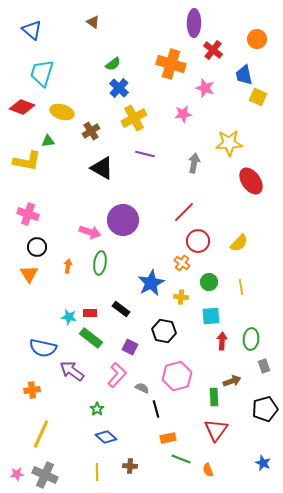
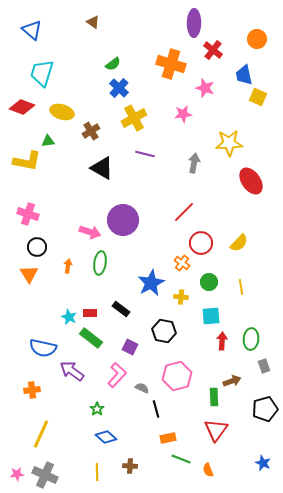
red circle at (198, 241): moved 3 px right, 2 px down
cyan star at (69, 317): rotated 14 degrees clockwise
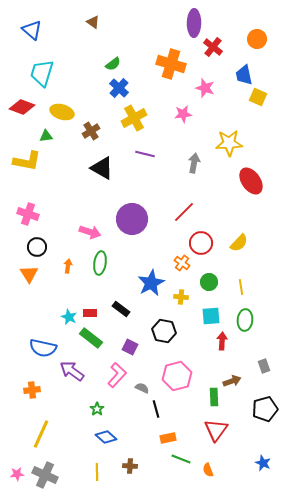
red cross at (213, 50): moved 3 px up
green triangle at (48, 141): moved 2 px left, 5 px up
purple circle at (123, 220): moved 9 px right, 1 px up
green ellipse at (251, 339): moved 6 px left, 19 px up
